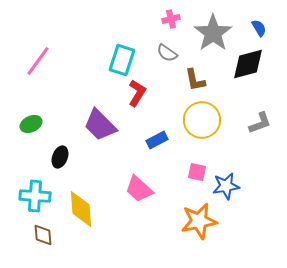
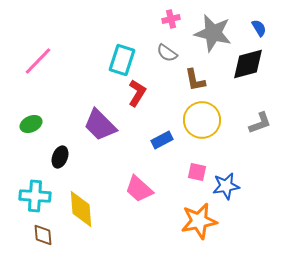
gray star: rotated 24 degrees counterclockwise
pink line: rotated 8 degrees clockwise
blue rectangle: moved 5 px right
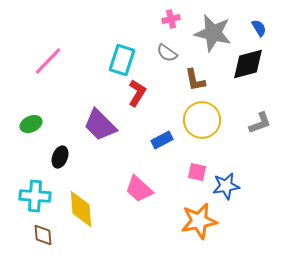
pink line: moved 10 px right
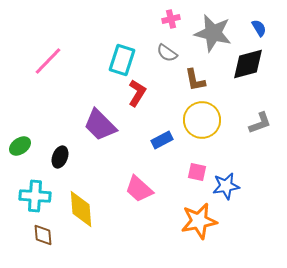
green ellipse: moved 11 px left, 22 px down; rotated 10 degrees counterclockwise
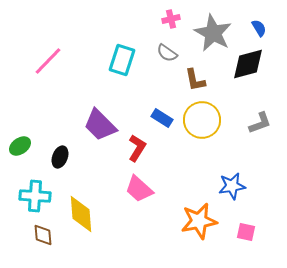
gray star: rotated 15 degrees clockwise
red L-shape: moved 55 px down
blue rectangle: moved 22 px up; rotated 60 degrees clockwise
pink square: moved 49 px right, 60 px down
blue star: moved 6 px right
yellow diamond: moved 5 px down
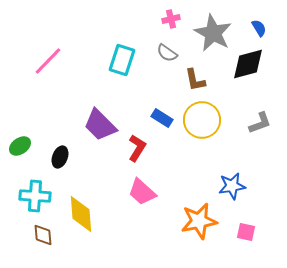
pink trapezoid: moved 3 px right, 3 px down
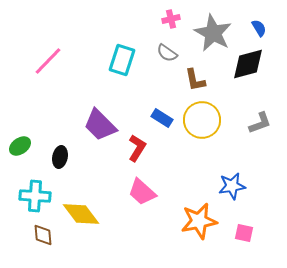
black ellipse: rotated 10 degrees counterclockwise
yellow diamond: rotated 33 degrees counterclockwise
pink square: moved 2 px left, 1 px down
